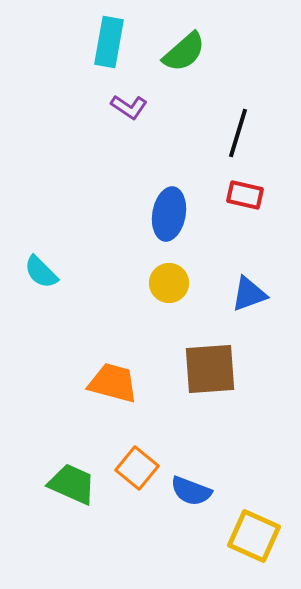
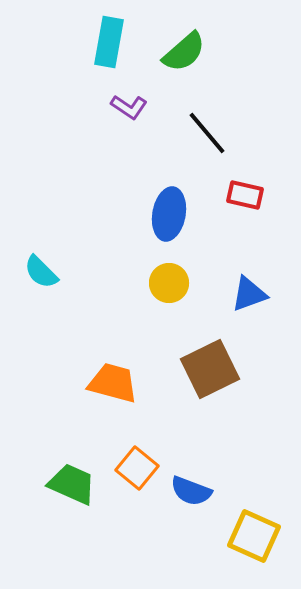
black line: moved 31 px left; rotated 57 degrees counterclockwise
brown square: rotated 22 degrees counterclockwise
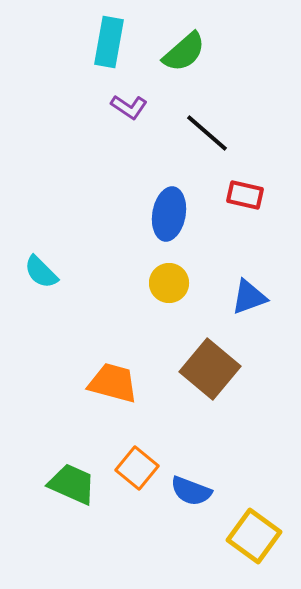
black line: rotated 9 degrees counterclockwise
blue triangle: moved 3 px down
brown square: rotated 24 degrees counterclockwise
yellow square: rotated 12 degrees clockwise
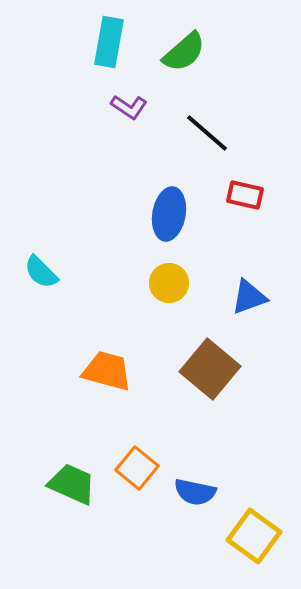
orange trapezoid: moved 6 px left, 12 px up
blue semicircle: moved 4 px right, 1 px down; rotated 9 degrees counterclockwise
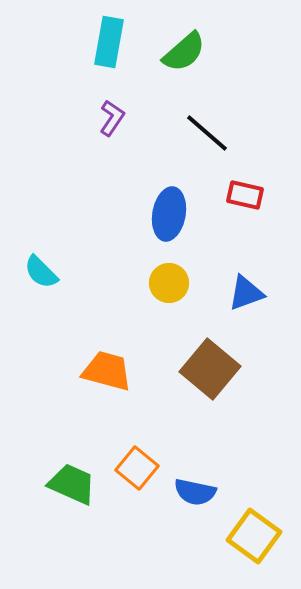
purple L-shape: moved 17 px left, 11 px down; rotated 90 degrees counterclockwise
blue triangle: moved 3 px left, 4 px up
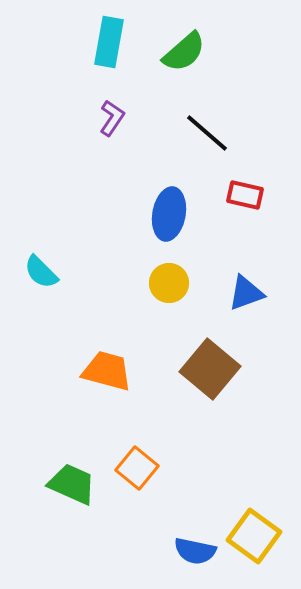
blue semicircle: moved 59 px down
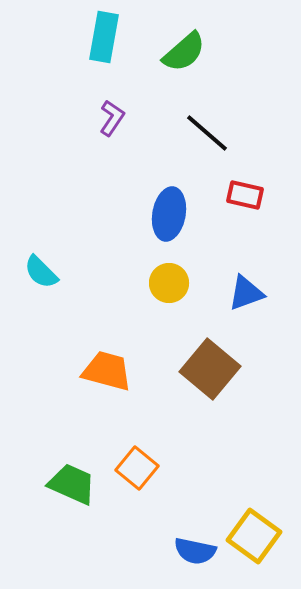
cyan rectangle: moved 5 px left, 5 px up
